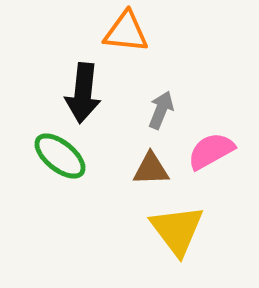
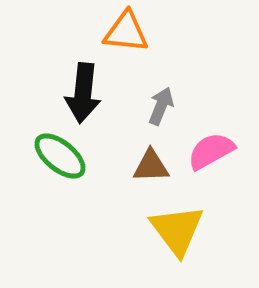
gray arrow: moved 4 px up
brown triangle: moved 3 px up
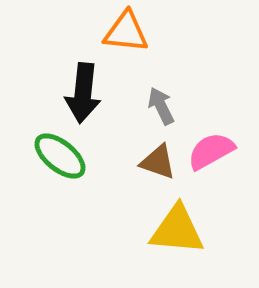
gray arrow: rotated 48 degrees counterclockwise
brown triangle: moved 7 px right, 4 px up; rotated 21 degrees clockwise
yellow triangle: rotated 48 degrees counterclockwise
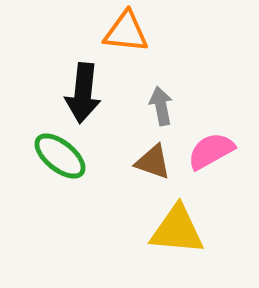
gray arrow: rotated 15 degrees clockwise
brown triangle: moved 5 px left
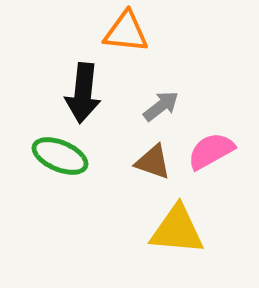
gray arrow: rotated 63 degrees clockwise
green ellipse: rotated 16 degrees counterclockwise
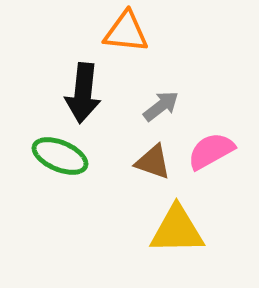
yellow triangle: rotated 6 degrees counterclockwise
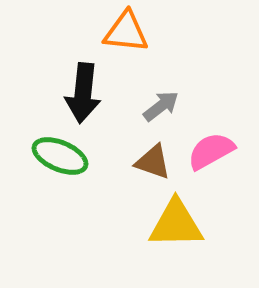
yellow triangle: moved 1 px left, 6 px up
